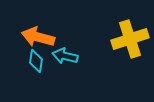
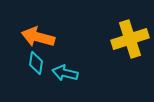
cyan arrow: moved 17 px down
cyan diamond: moved 2 px down
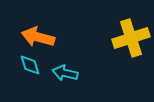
yellow cross: moved 1 px right, 1 px up
cyan diamond: moved 6 px left, 2 px down; rotated 25 degrees counterclockwise
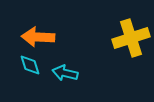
orange arrow: rotated 12 degrees counterclockwise
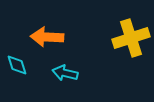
orange arrow: moved 9 px right
cyan diamond: moved 13 px left
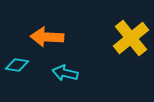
yellow cross: rotated 21 degrees counterclockwise
cyan diamond: rotated 65 degrees counterclockwise
